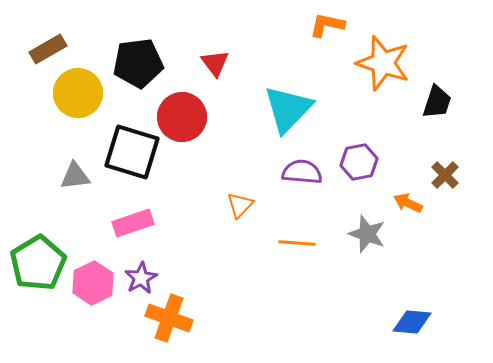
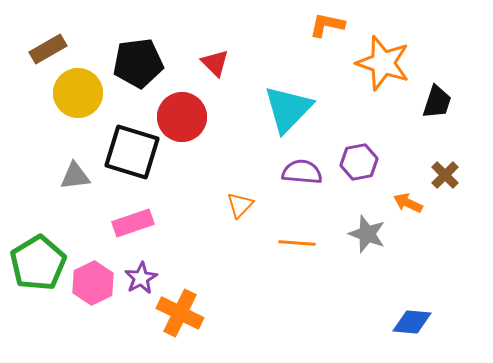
red triangle: rotated 8 degrees counterclockwise
orange cross: moved 11 px right, 5 px up; rotated 6 degrees clockwise
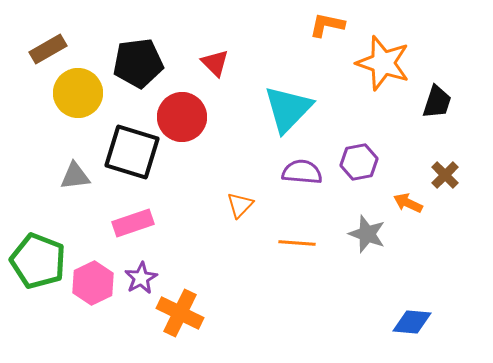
green pentagon: moved 2 px up; rotated 20 degrees counterclockwise
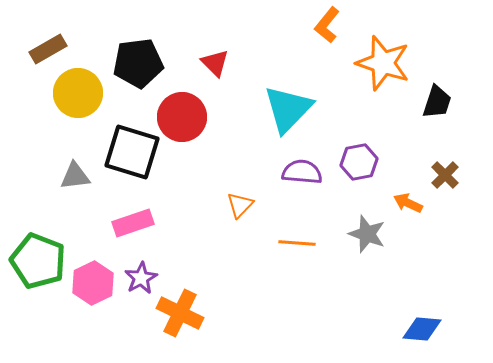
orange L-shape: rotated 63 degrees counterclockwise
blue diamond: moved 10 px right, 7 px down
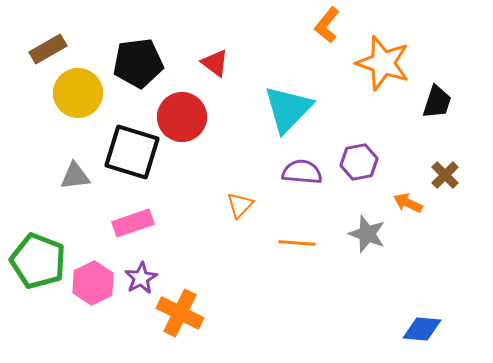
red triangle: rotated 8 degrees counterclockwise
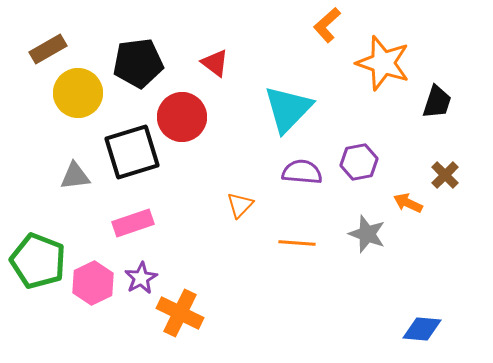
orange L-shape: rotated 9 degrees clockwise
black square: rotated 34 degrees counterclockwise
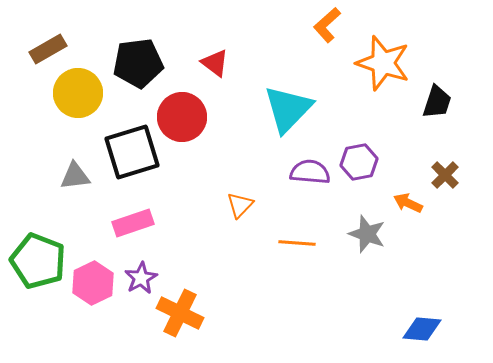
purple semicircle: moved 8 px right
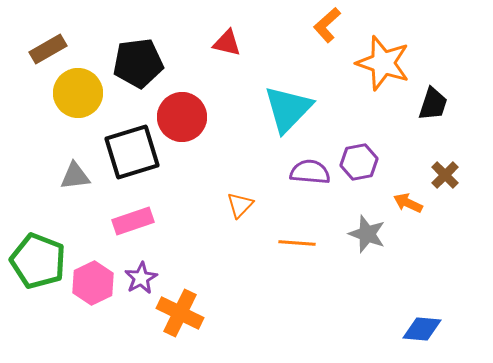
red triangle: moved 12 px right, 20 px up; rotated 24 degrees counterclockwise
black trapezoid: moved 4 px left, 2 px down
pink rectangle: moved 2 px up
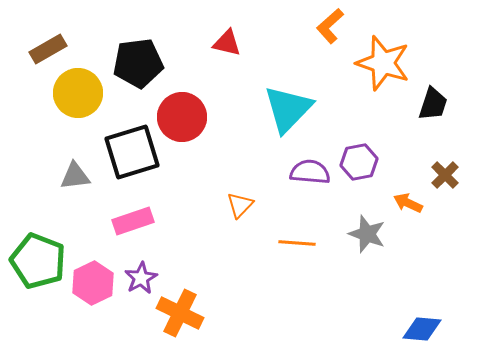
orange L-shape: moved 3 px right, 1 px down
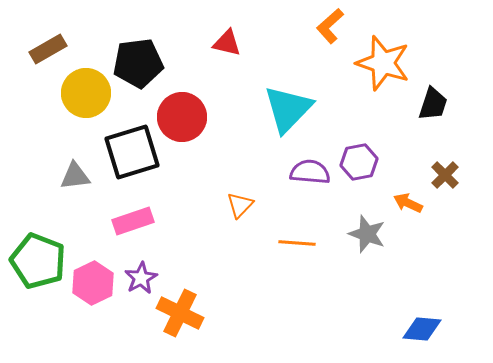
yellow circle: moved 8 px right
